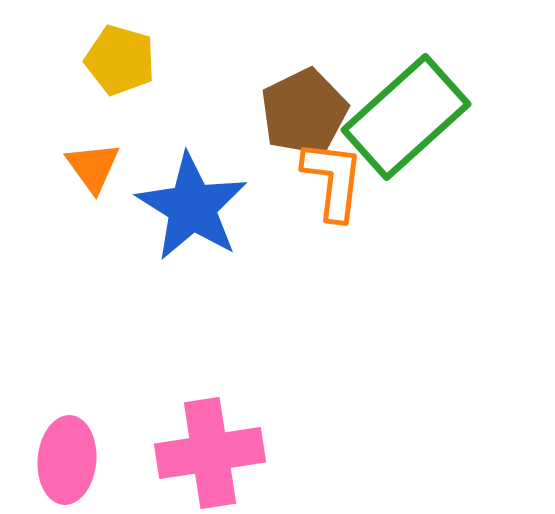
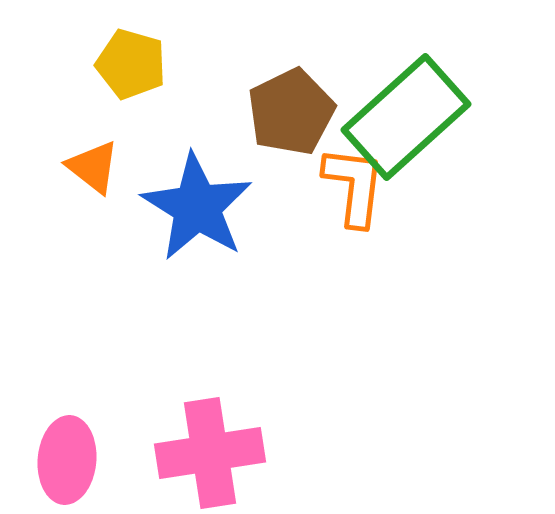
yellow pentagon: moved 11 px right, 4 px down
brown pentagon: moved 13 px left
orange triangle: rotated 16 degrees counterclockwise
orange L-shape: moved 21 px right, 6 px down
blue star: moved 5 px right
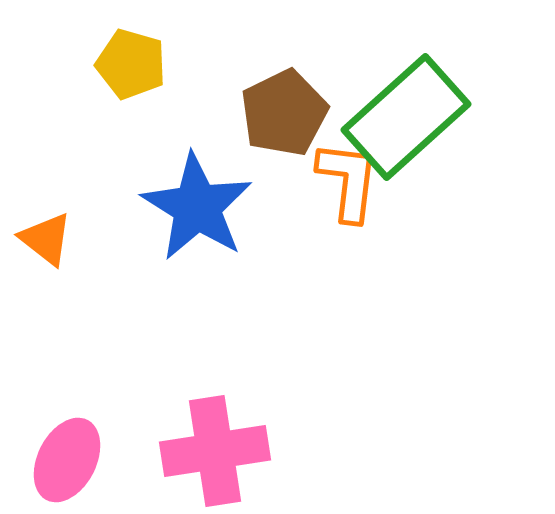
brown pentagon: moved 7 px left, 1 px down
orange triangle: moved 47 px left, 72 px down
orange L-shape: moved 6 px left, 5 px up
pink cross: moved 5 px right, 2 px up
pink ellipse: rotated 22 degrees clockwise
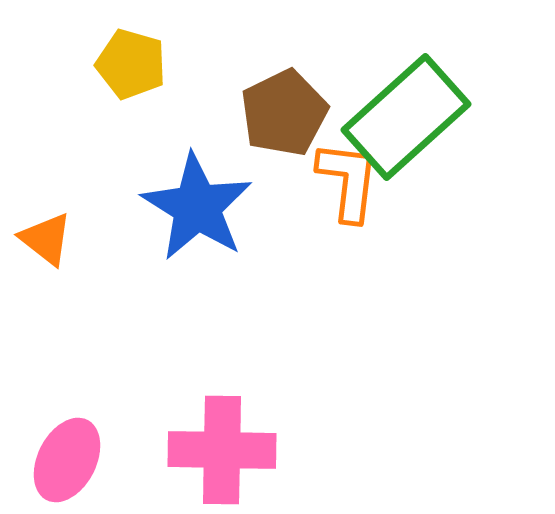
pink cross: moved 7 px right, 1 px up; rotated 10 degrees clockwise
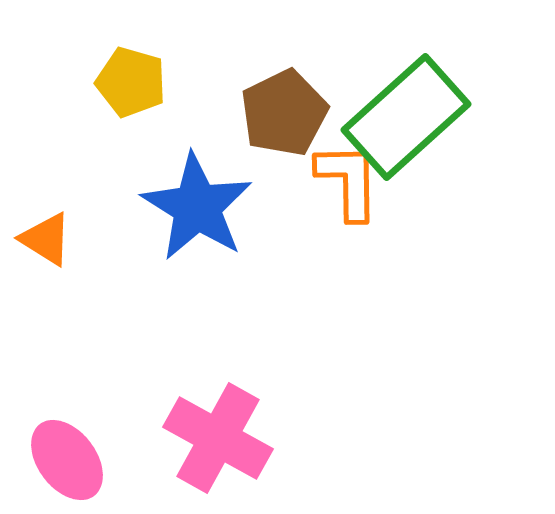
yellow pentagon: moved 18 px down
orange L-shape: rotated 8 degrees counterclockwise
orange triangle: rotated 6 degrees counterclockwise
pink cross: moved 4 px left, 12 px up; rotated 28 degrees clockwise
pink ellipse: rotated 64 degrees counterclockwise
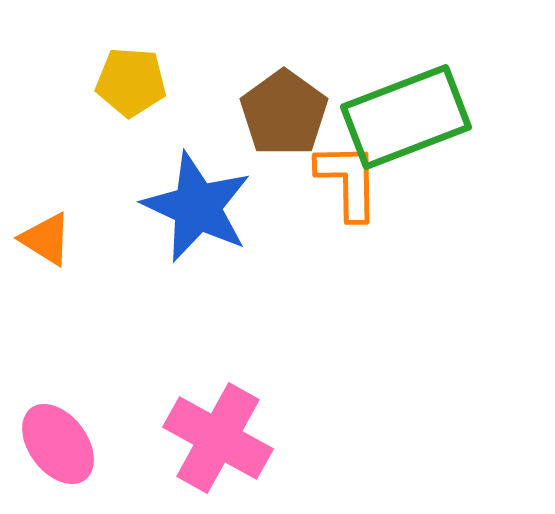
yellow pentagon: rotated 12 degrees counterclockwise
brown pentagon: rotated 10 degrees counterclockwise
green rectangle: rotated 21 degrees clockwise
blue star: rotated 7 degrees counterclockwise
pink ellipse: moved 9 px left, 16 px up
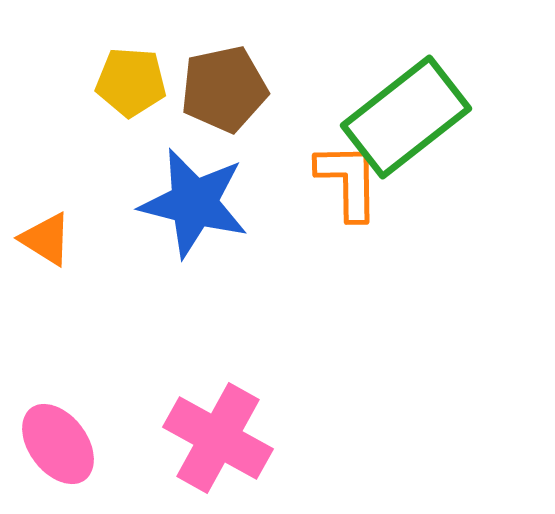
brown pentagon: moved 60 px left, 24 px up; rotated 24 degrees clockwise
green rectangle: rotated 17 degrees counterclockwise
blue star: moved 3 px left, 4 px up; rotated 11 degrees counterclockwise
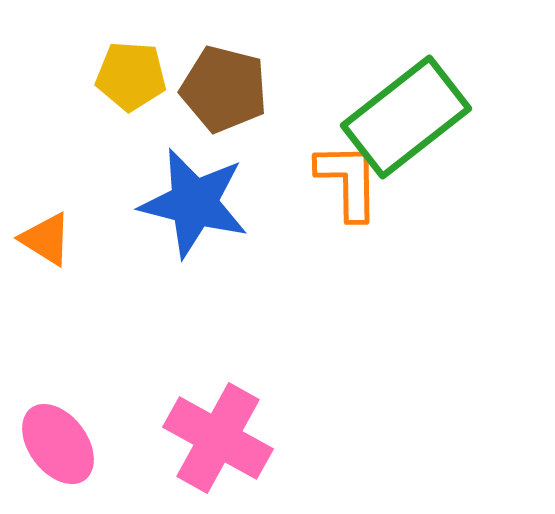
yellow pentagon: moved 6 px up
brown pentagon: rotated 26 degrees clockwise
